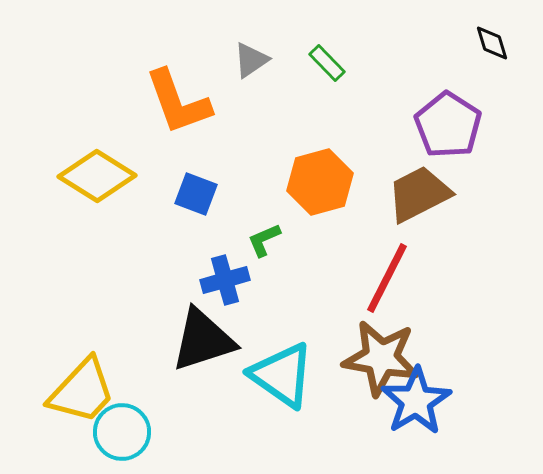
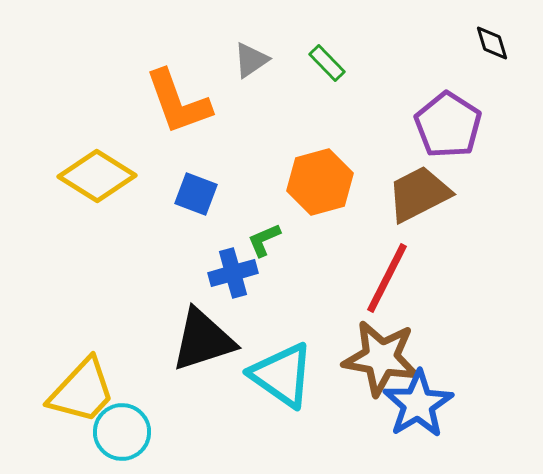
blue cross: moved 8 px right, 7 px up
blue star: moved 2 px right, 3 px down
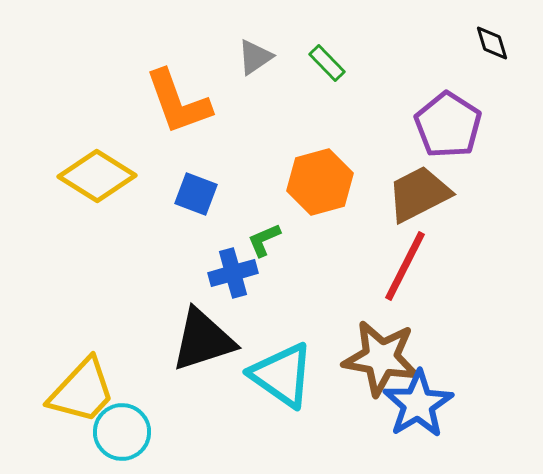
gray triangle: moved 4 px right, 3 px up
red line: moved 18 px right, 12 px up
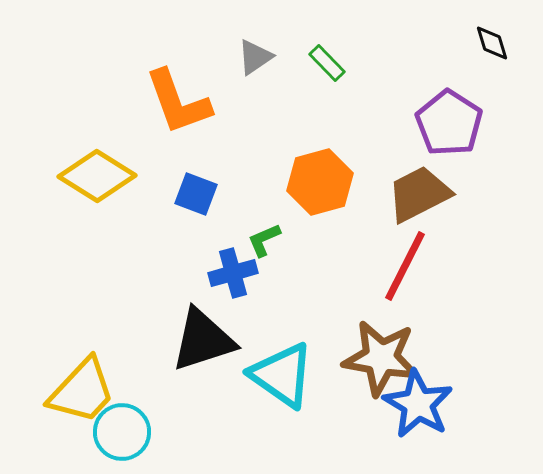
purple pentagon: moved 1 px right, 2 px up
blue star: rotated 10 degrees counterclockwise
